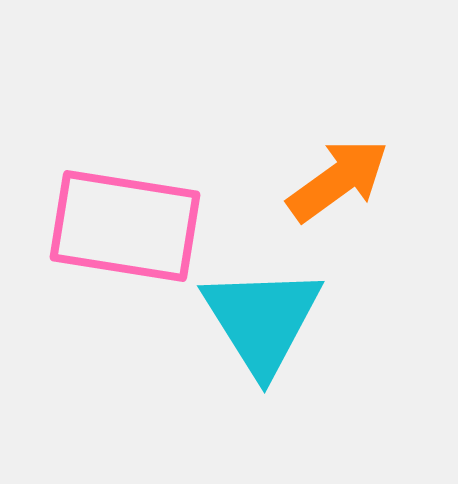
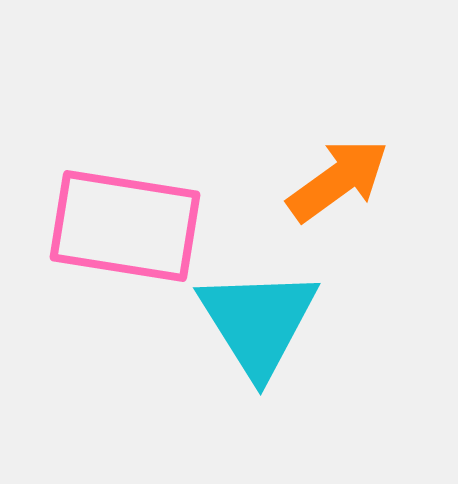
cyan triangle: moved 4 px left, 2 px down
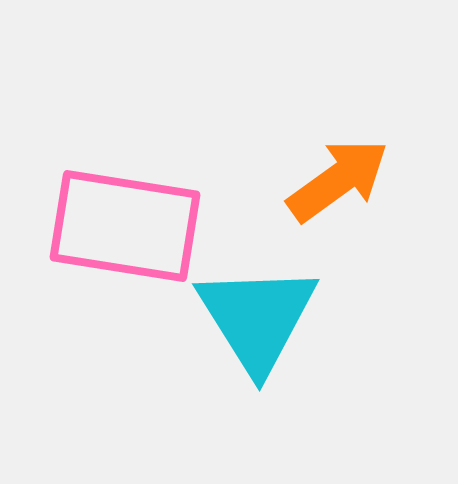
cyan triangle: moved 1 px left, 4 px up
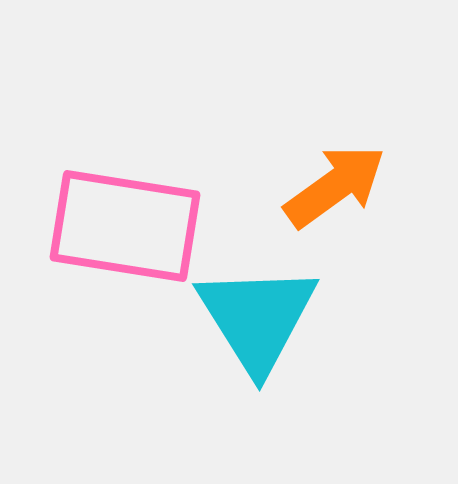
orange arrow: moved 3 px left, 6 px down
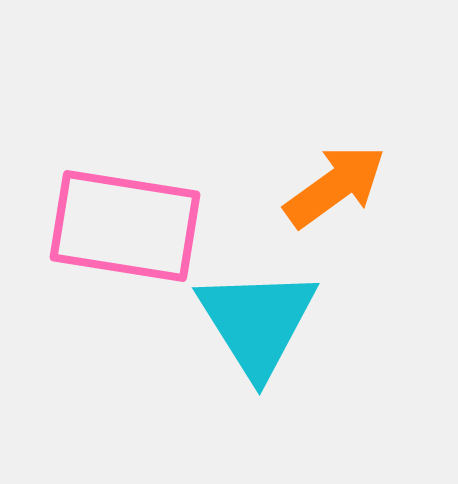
cyan triangle: moved 4 px down
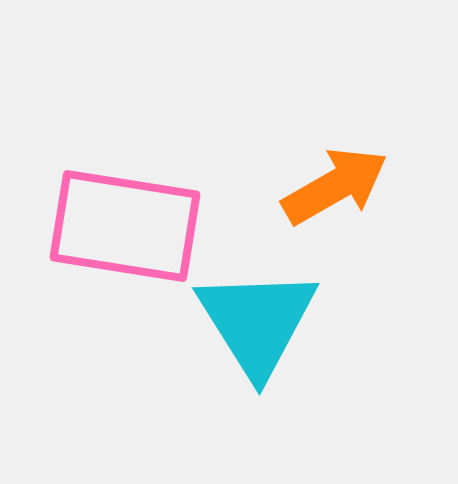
orange arrow: rotated 6 degrees clockwise
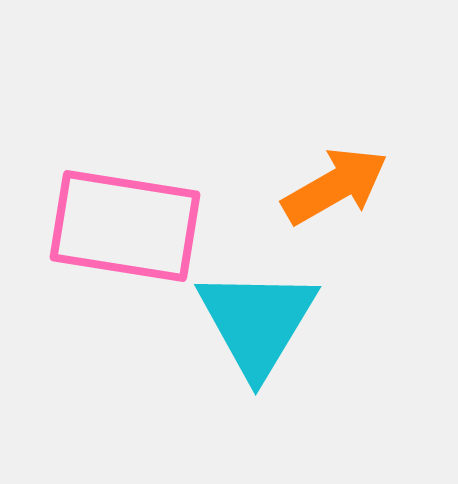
cyan triangle: rotated 3 degrees clockwise
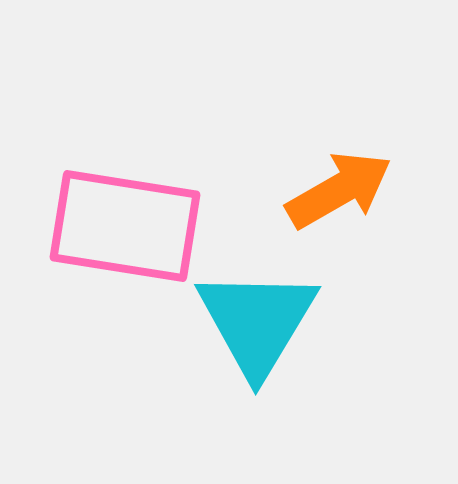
orange arrow: moved 4 px right, 4 px down
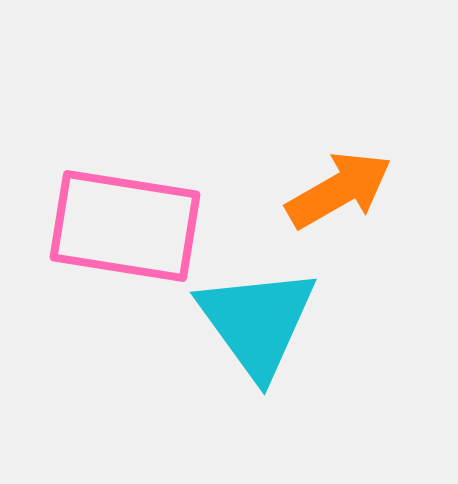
cyan triangle: rotated 7 degrees counterclockwise
